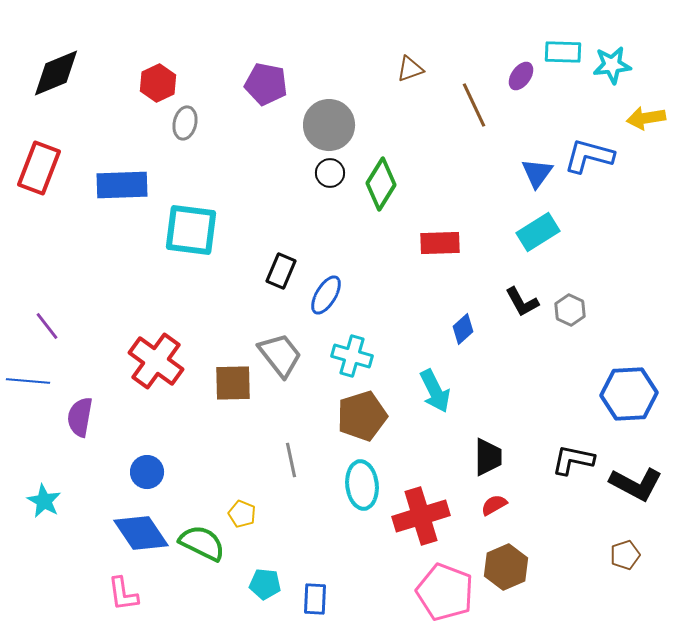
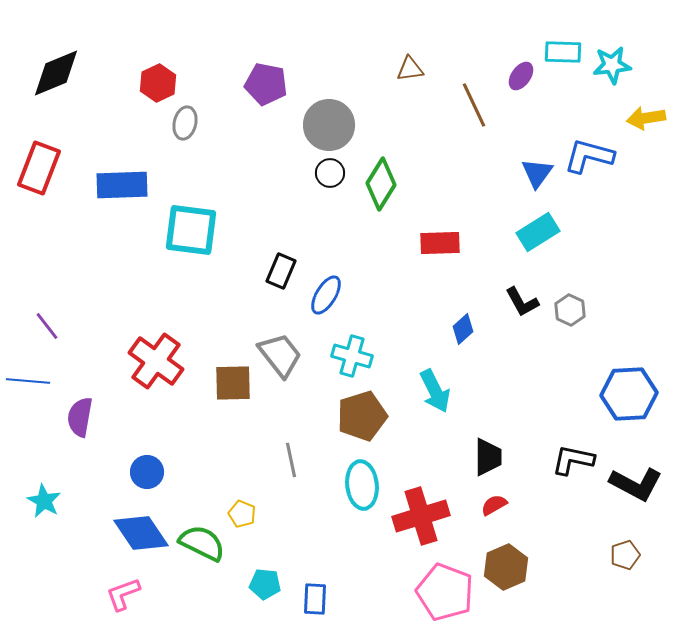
brown triangle at (410, 69): rotated 12 degrees clockwise
pink L-shape at (123, 594): rotated 78 degrees clockwise
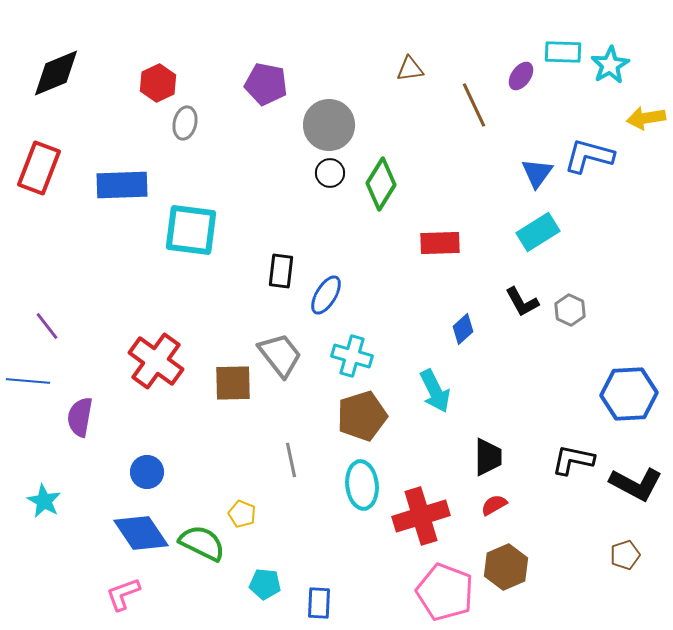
cyan star at (612, 65): moved 2 px left; rotated 24 degrees counterclockwise
black rectangle at (281, 271): rotated 16 degrees counterclockwise
blue rectangle at (315, 599): moved 4 px right, 4 px down
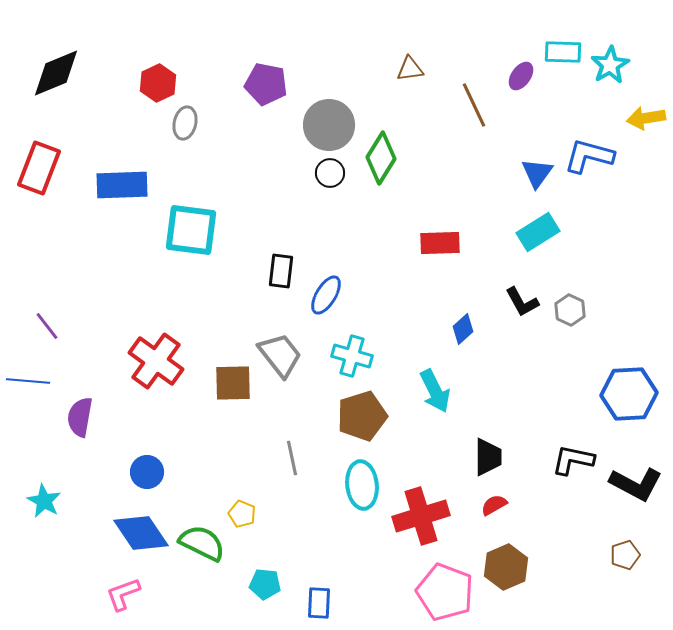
green diamond at (381, 184): moved 26 px up
gray line at (291, 460): moved 1 px right, 2 px up
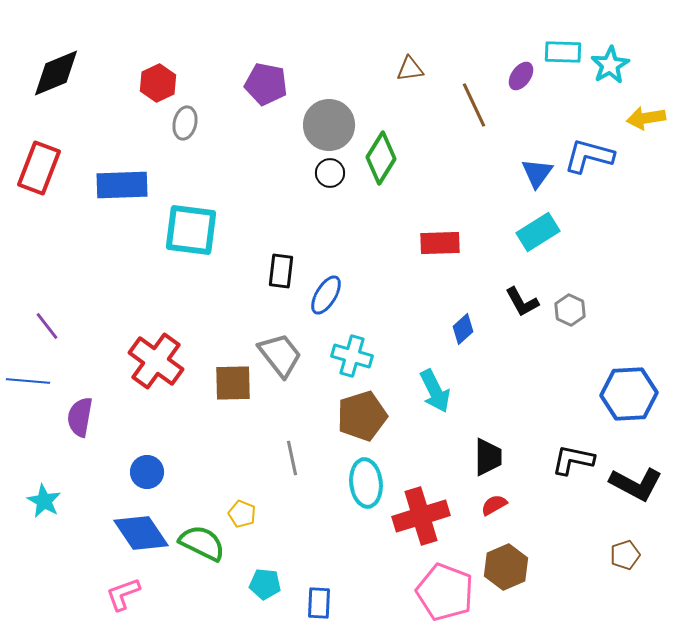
cyan ellipse at (362, 485): moved 4 px right, 2 px up
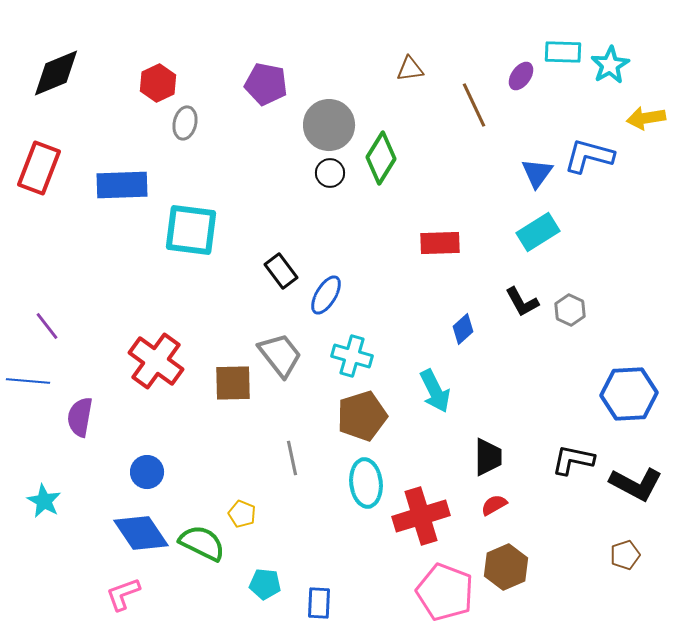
black rectangle at (281, 271): rotated 44 degrees counterclockwise
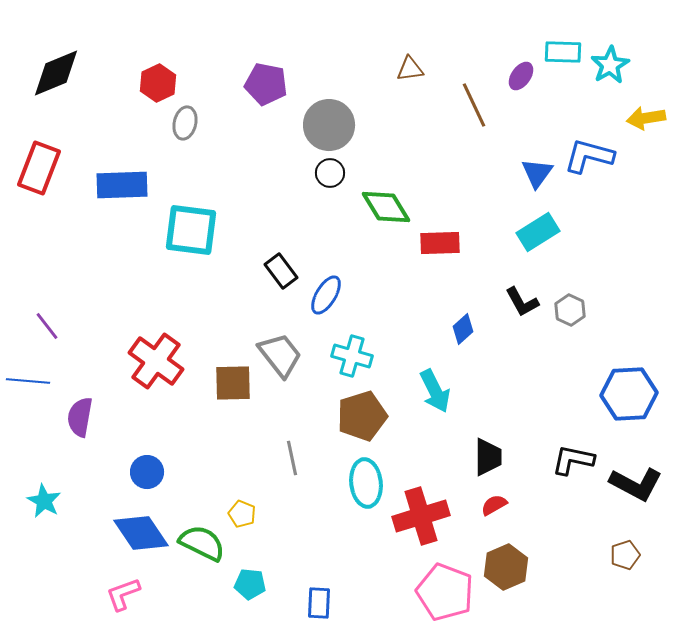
green diamond at (381, 158): moved 5 px right, 49 px down; rotated 63 degrees counterclockwise
cyan pentagon at (265, 584): moved 15 px left
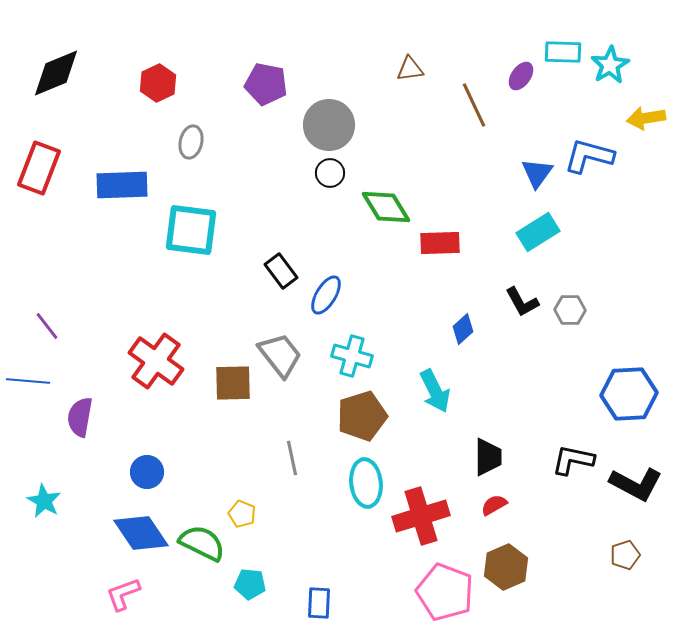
gray ellipse at (185, 123): moved 6 px right, 19 px down
gray hexagon at (570, 310): rotated 24 degrees counterclockwise
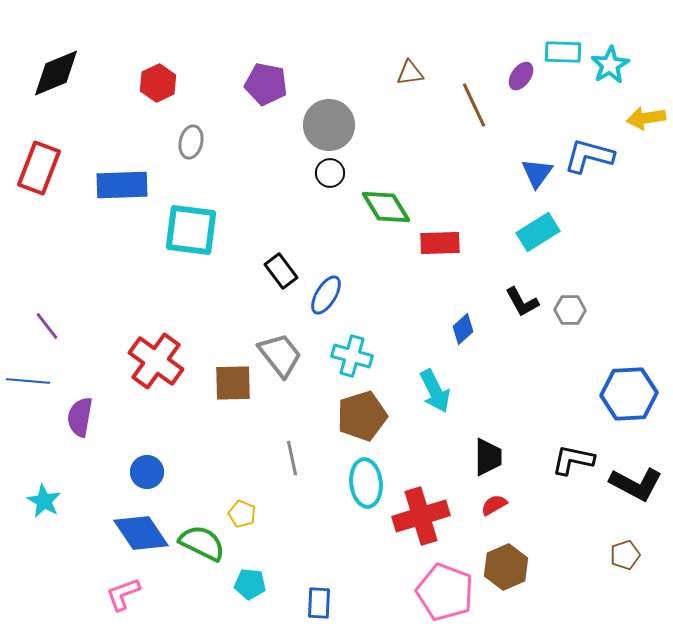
brown triangle at (410, 69): moved 4 px down
